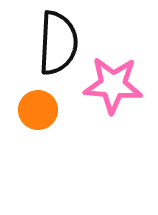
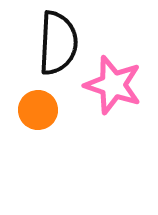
pink star: rotated 14 degrees clockwise
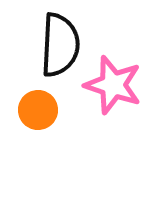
black semicircle: moved 2 px right, 2 px down
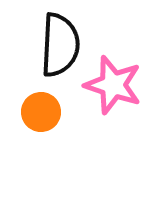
orange circle: moved 3 px right, 2 px down
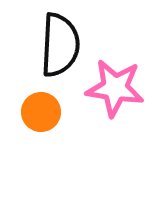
pink star: moved 2 px right, 3 px down; rotated 10 degrees counterclockwise
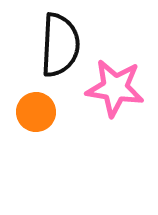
orange circle: moved 5 px left
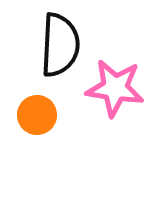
orange circle: moved 1 px right, 3 px down
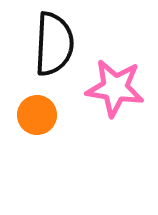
black semicircle: moved 6 px left, 1 px up
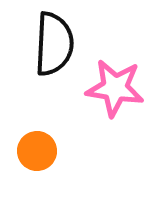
orange circle: moved 36 px down
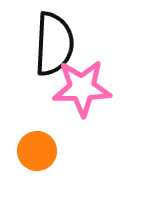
pink star: moved 33 px left; rotated 10 degrees counterclockwise
